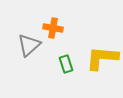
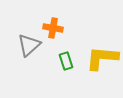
green rectangle: moved 3 px up
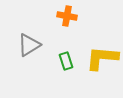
orange cross: moved 14 px right, 12 px up
gray triangle: rotated 10 degrees clockwise
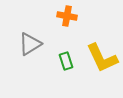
gray triangle: moved 1 px right, 1 px up
yellow L-shape: rotated 120 degrees counterclockwise
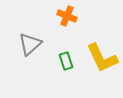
orange cross: rotated 12 degrees clockwise
gray triangle: rotated 10 degrees counterclockwise
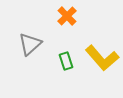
orange cross: rotated 24 degrees clockwise
yellow L-shape: rotated 16 degrees counterclockwise
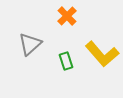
yellow L-shape: moved 4 px up
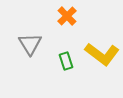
gray triangle: rotated 20 degrees counterclockwise
yellow L-shape: rotated 12 degrees counterclockwise
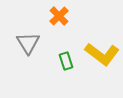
orange cross: moved 8 px left
gray triangle: moved 2 px left, 1 px up
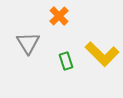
yellow L-shape: rotated 8 degrees clockwise
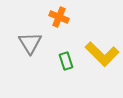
orange cross: moved 1 px down; rotated 24 degrees counterclockwise
gray triangle: moved 2 px right
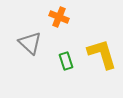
gray triangle: rotated 15 degrees counterclockwise
yellow L-shape: rotated 152 degrees counterclockwise
